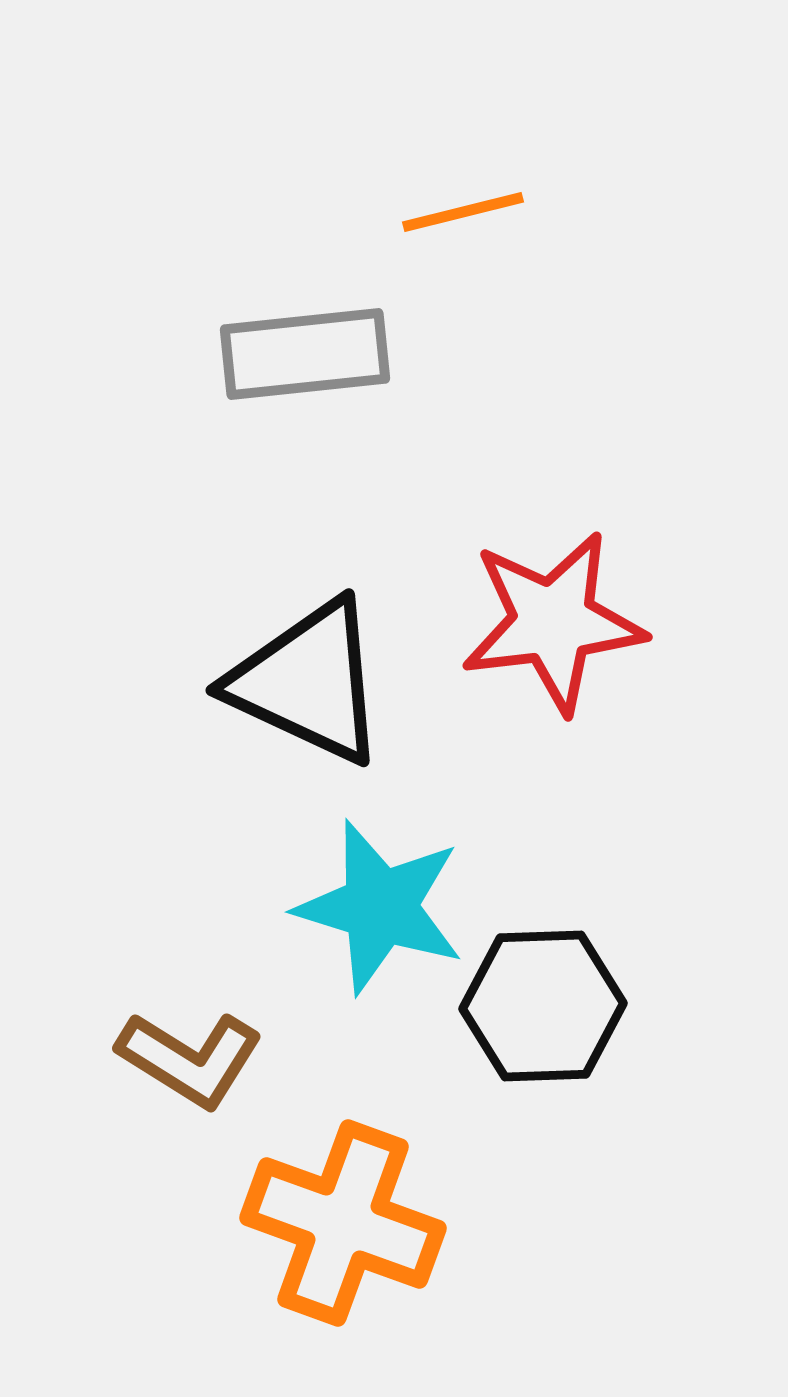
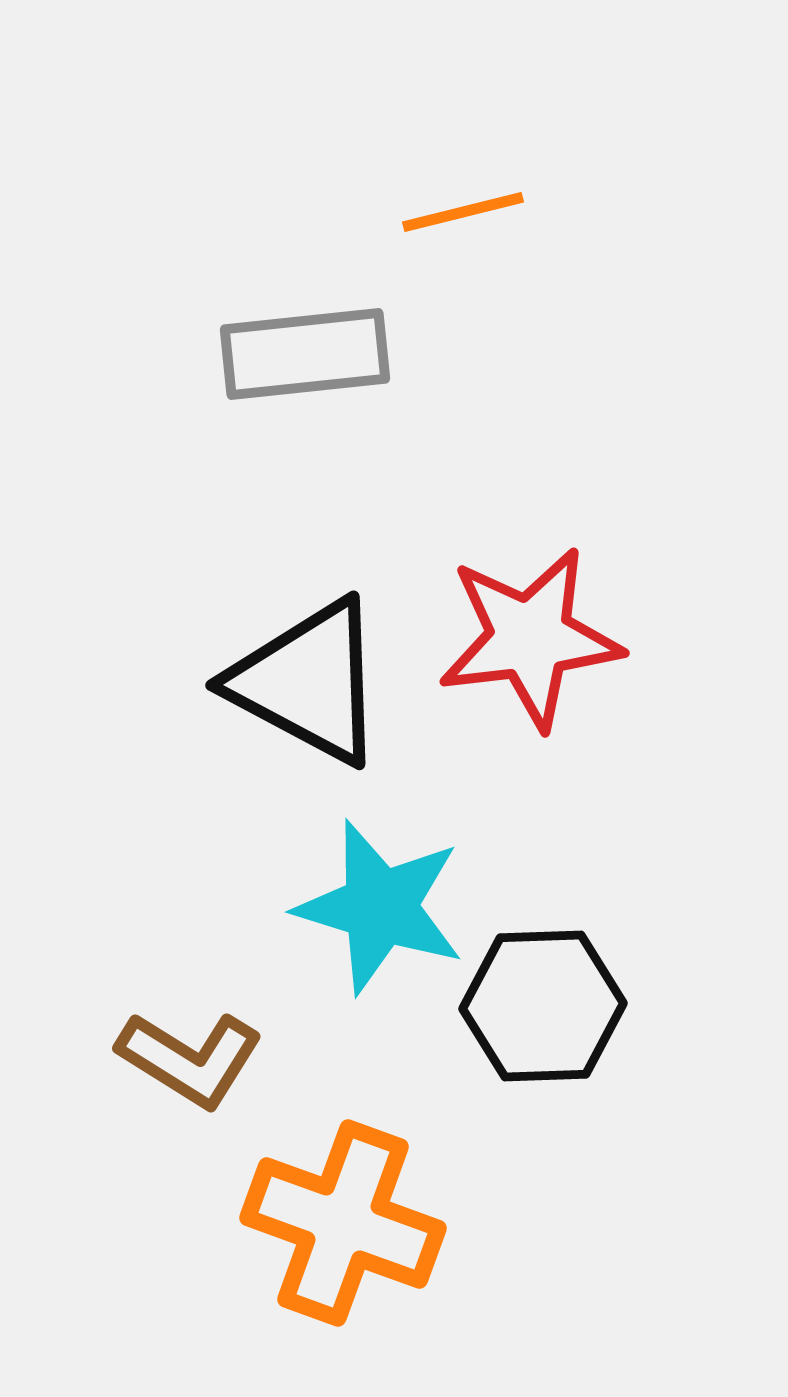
red star: moved 23 px left, 16 px down
black triangle: rotated 3 degrees clockwise
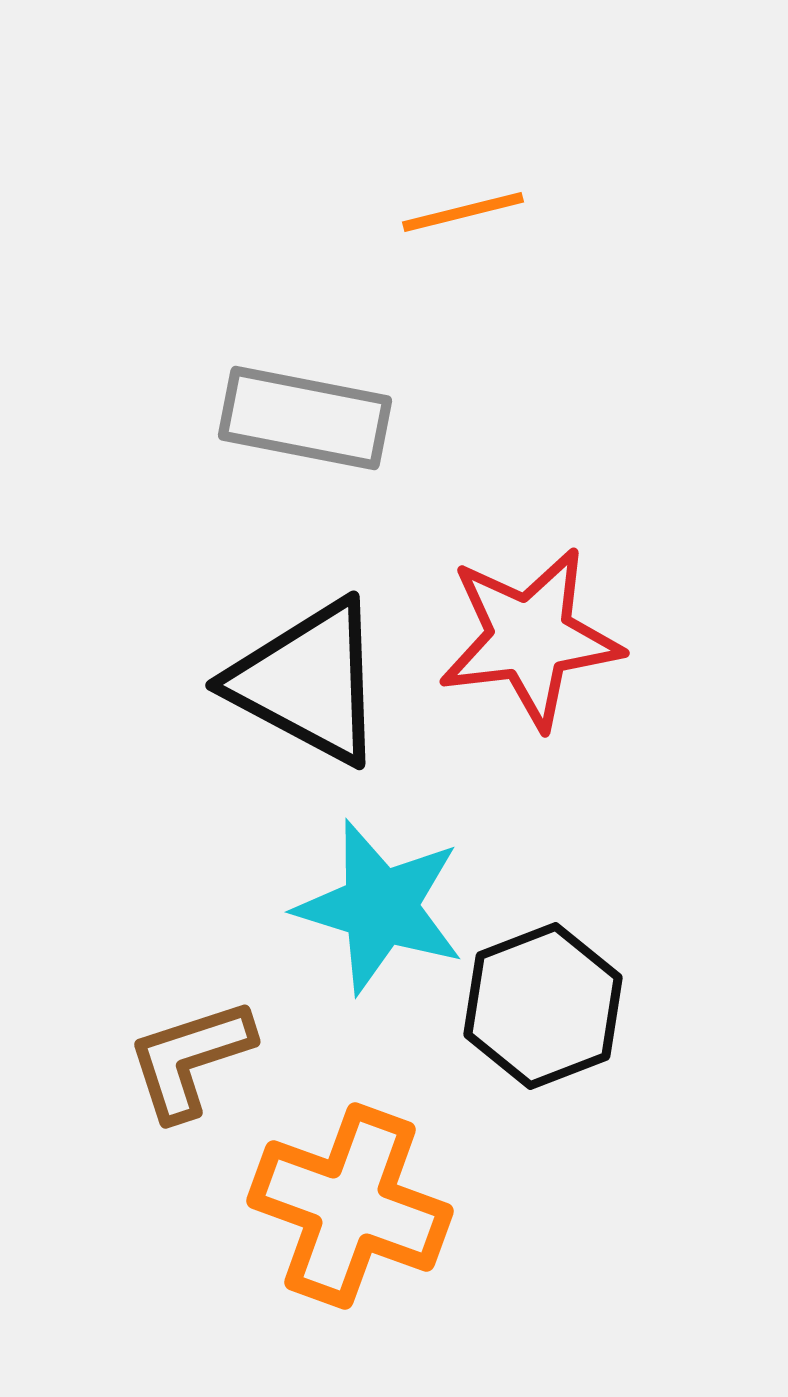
gray rectangle: moved 64 px down; rotated 17 degrees clockwise
black hexagon: rotated 19 degrees counterclockwise
brown L-shape: rotated 130 degrees clockwise
orange cross: moved 7 px right, 17 px up
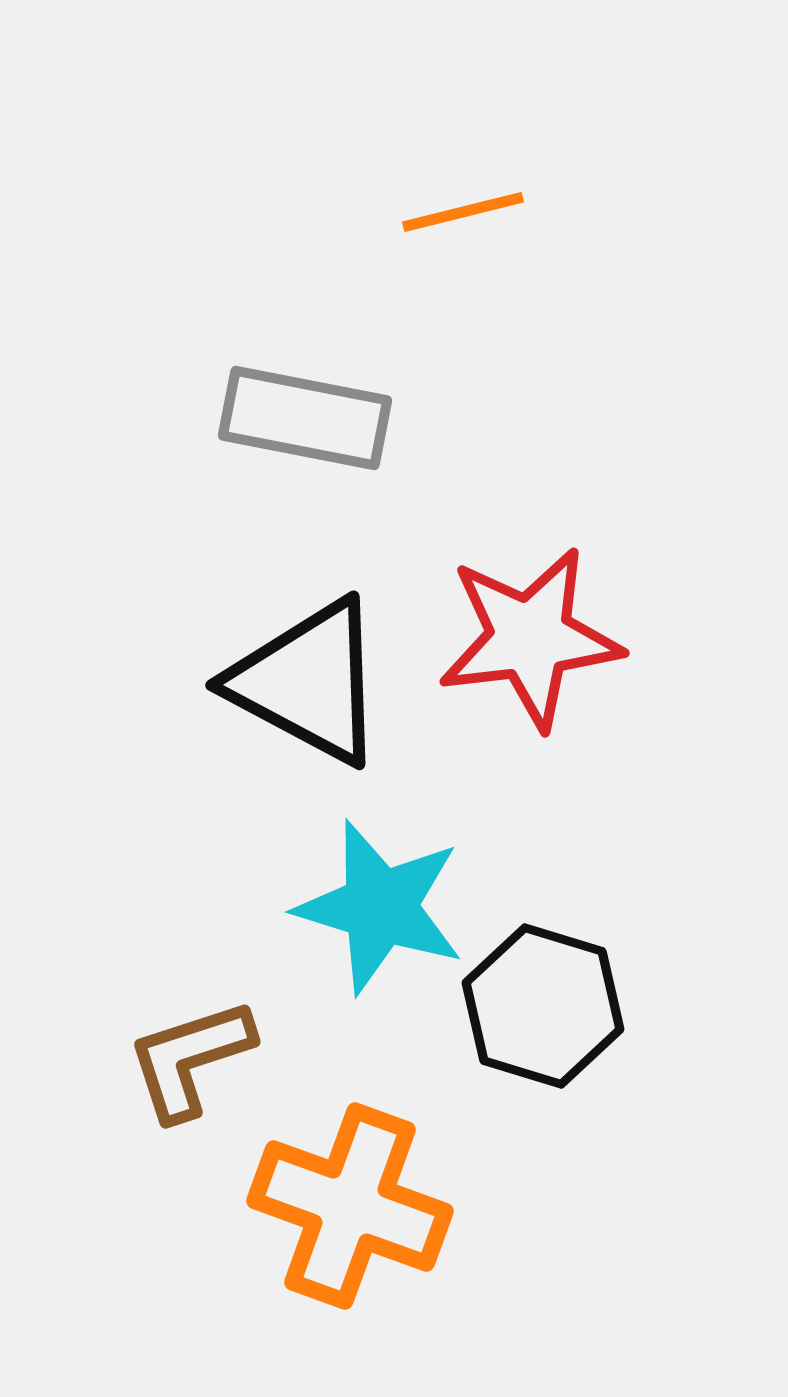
black hexagon: rotated 22 degrees counterclockwise
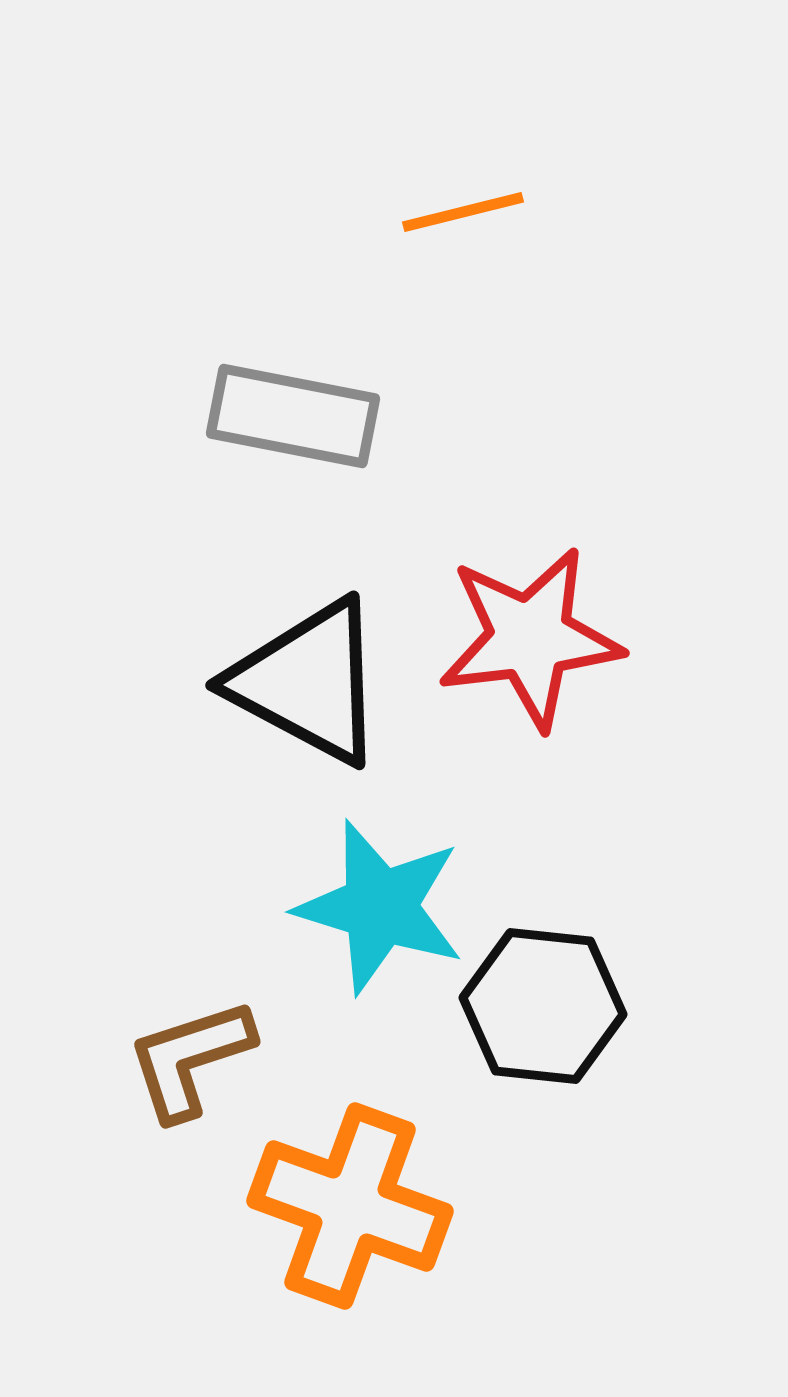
gray rectangle: moved 12 px left, 2 px up
black hexagon: rotated 11 degrees counterclockwise
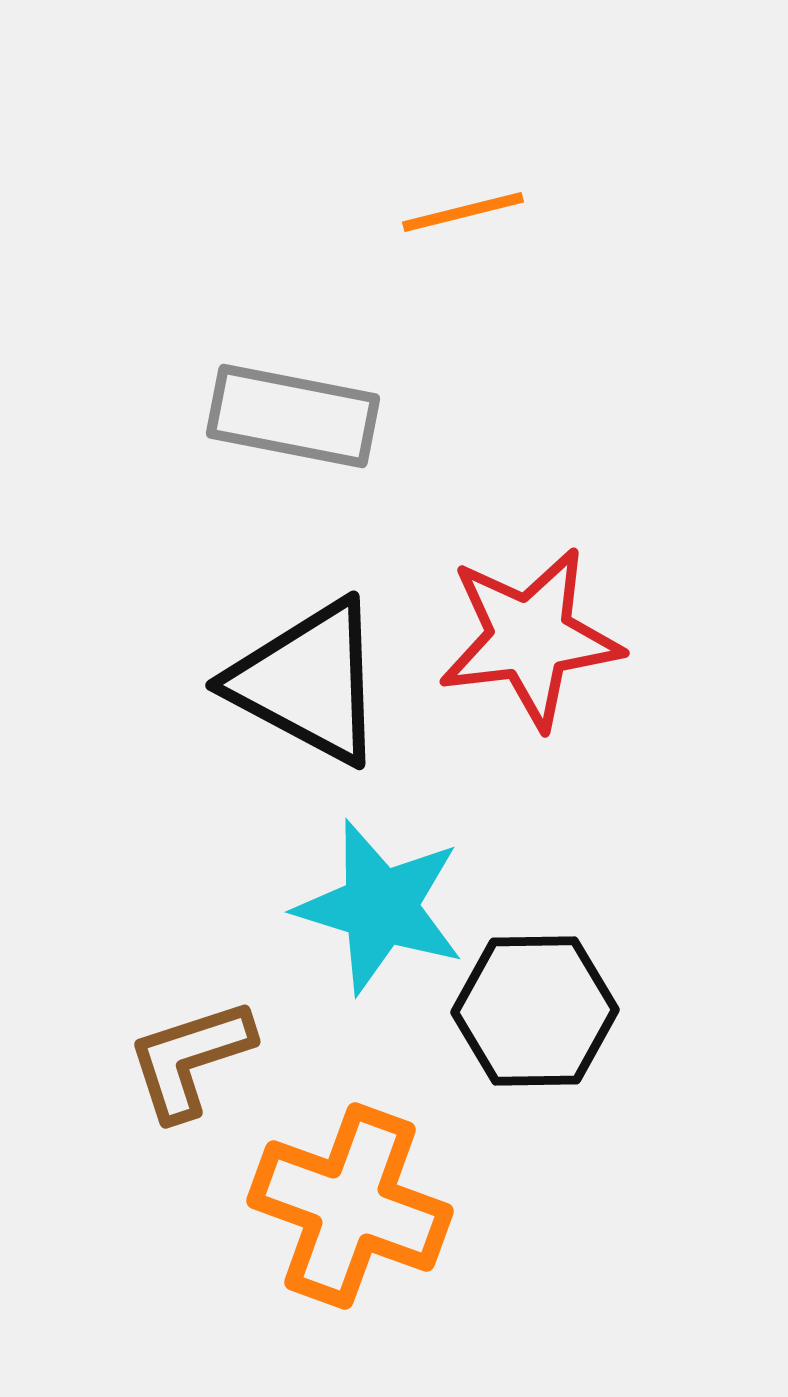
black hexagon: moved 8 px left, 5 px down; rotated 7 degrees counterclockwise
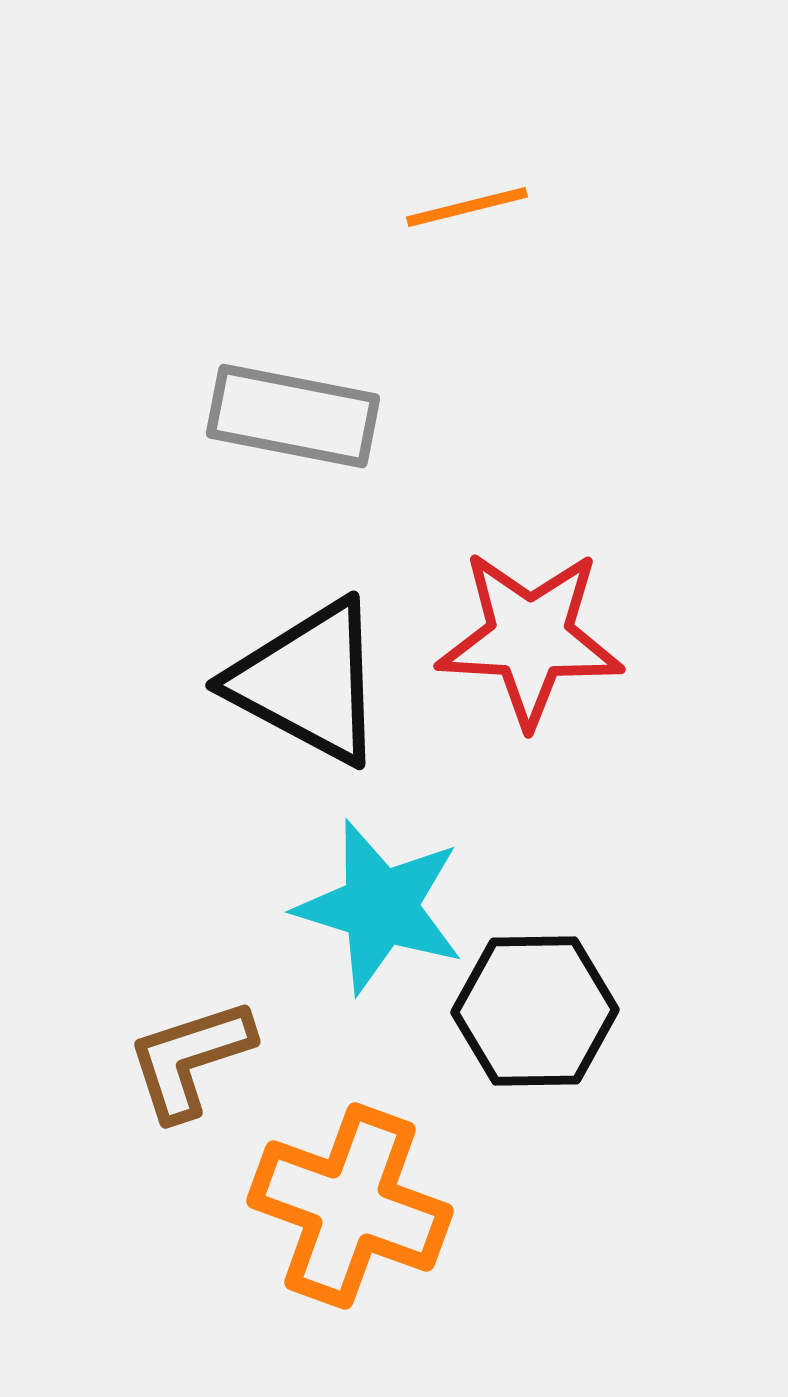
orange line: moved 4 px right, 5 px up
red star: rotated 10 degrees clockwise
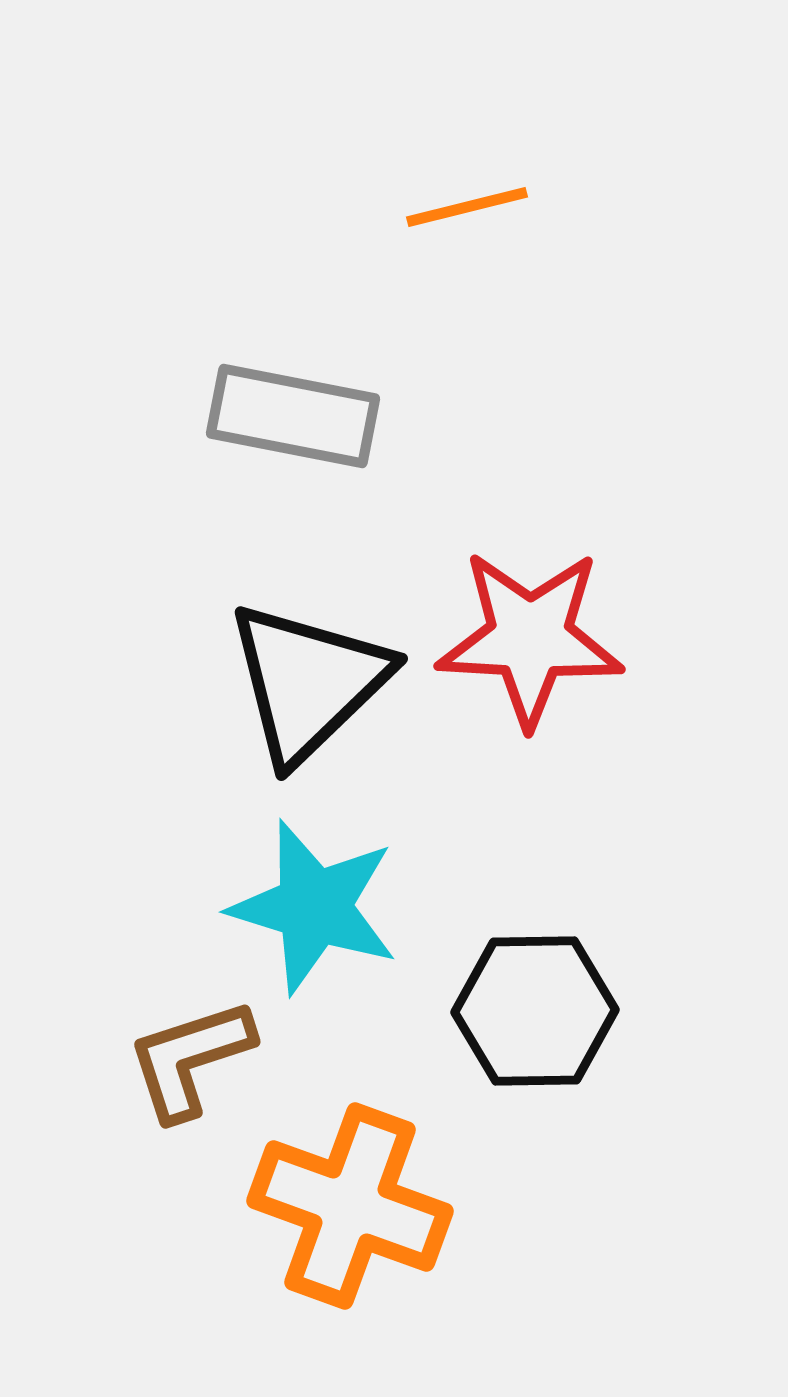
black triangle: rotated 48 degrees clockwise
cyan star: moved 66 px left
